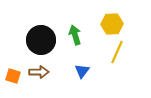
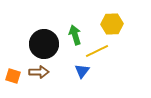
black circle: moved 3 px right, 4 px down
yellow line: moved 20 px left, 1 px up; rotated 40 degrees clockwise
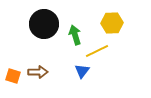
yellow hexagon: moved 1 px up
black circle: moved 20 px up
brown arrow: moved 1 px left
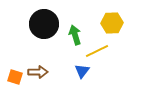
orange square: moved 2 px right, 1 px down
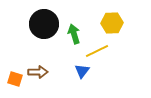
green arrow: moved 1 px left, 1 px up
orange square: moved 2 px down
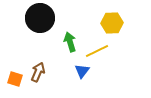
black circle: moved 4 px left, 6 px up
green arrow: moved 4 px left, 8 px down
brown arrow: rotated 66 degrees counterclockwise
